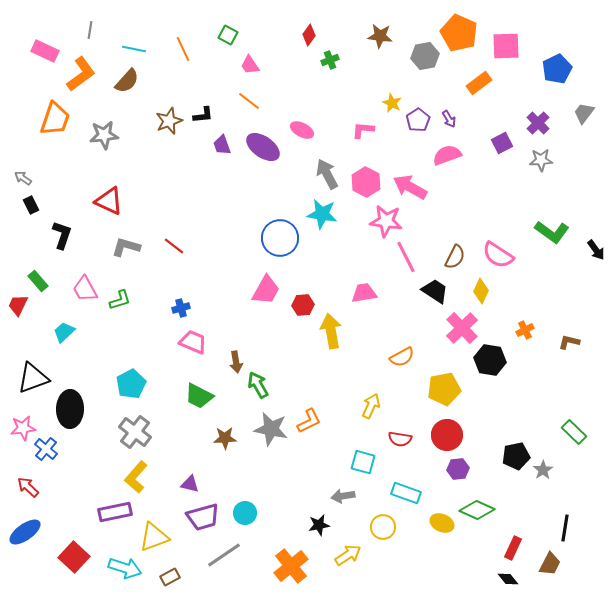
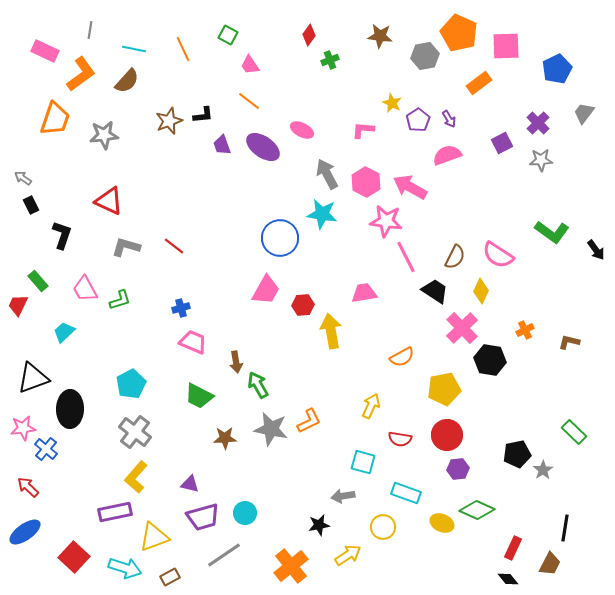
black pentagon at (516, 456): moved 1 px right, 2 px up
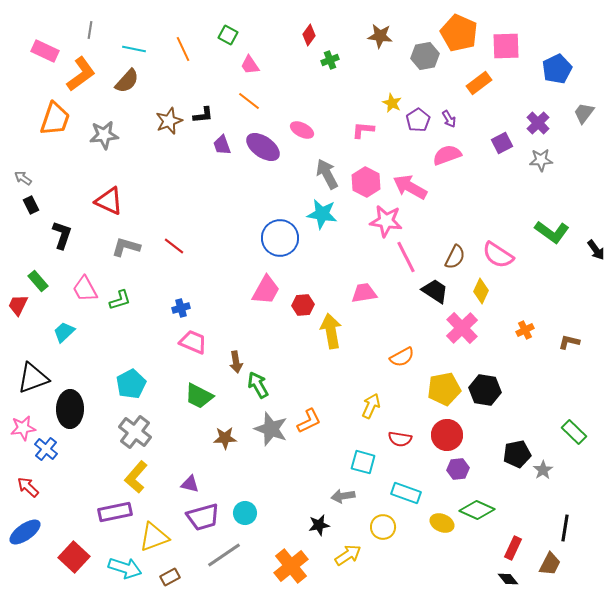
black hexagon at (490, 360): moved 5 px left, 30 px down
gray star at (271, 429): rotated 8 degrees clockwise
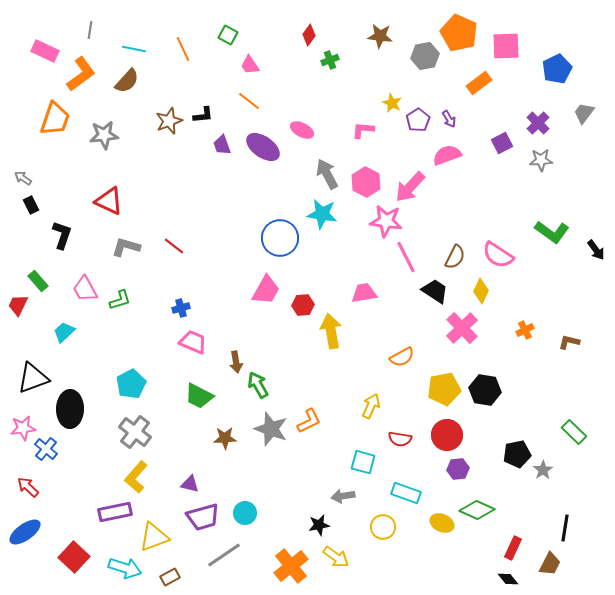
pink arrow at (410, 187): rotated 76 degrees counterclockwise
yellow arrow at (348, 555): moved 12 px left, 2 px down; rotated 68 degrees clockwise
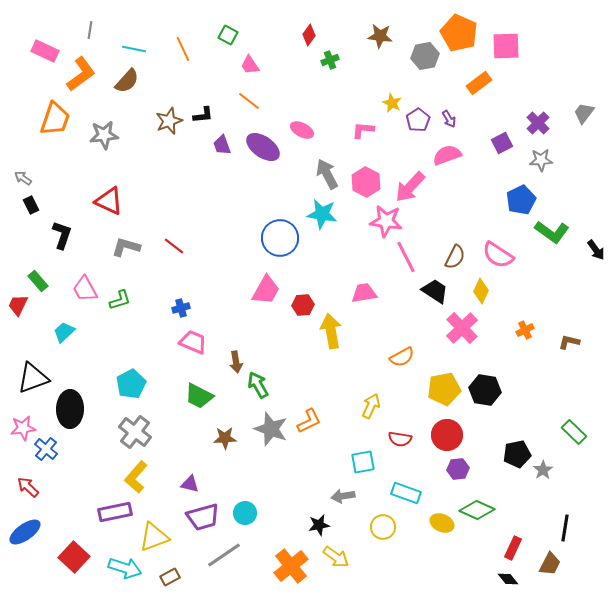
blue pentagon at (557, 69): moved 36 px left, 131 px down
cyan square at (363, 462): rotated 25 degrees counterclockwise
